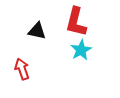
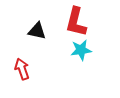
cyan star: rotated 20 degrees clockwise
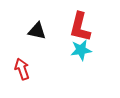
red L-shape: moved 4 px right, 5 px down
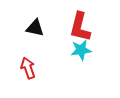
black triangle: moved 2 px left, 3 px up
red arrow: moved 6 px right, 1 px up
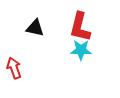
cyan star: rotated 10 degrees clockwise
red arrow: moved 14 px left
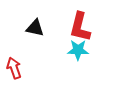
cyan star: moved 3 px left
